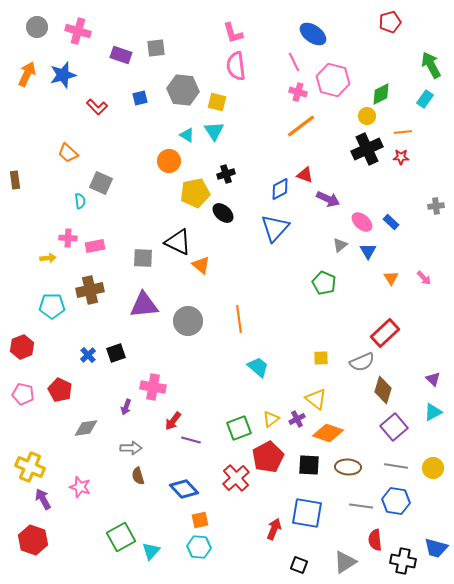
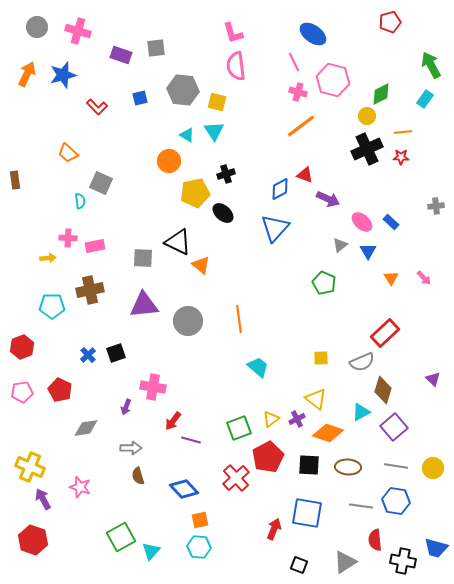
pink pentagon at (23, 394): moved 1 px left, 2 px up; rotated 20 degrees counterclockwise
cyan triangle at (433, 412): moved 72 px left
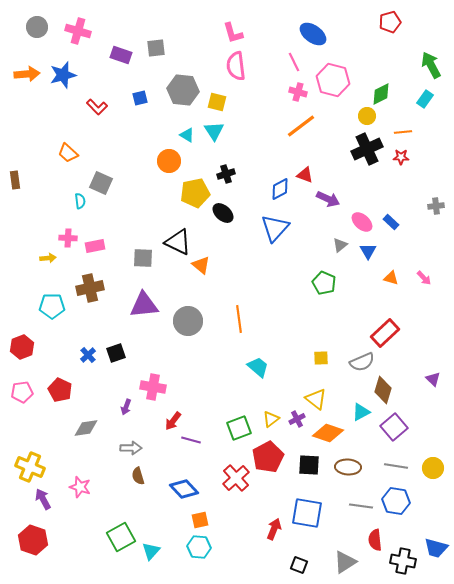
orange arrow at (27, 74): rotated 60 degrees clockwise
orange triangle at (391, 278): rotated 42 degrees counterclockwise
brown cross at (90, 290): moved 2 px up
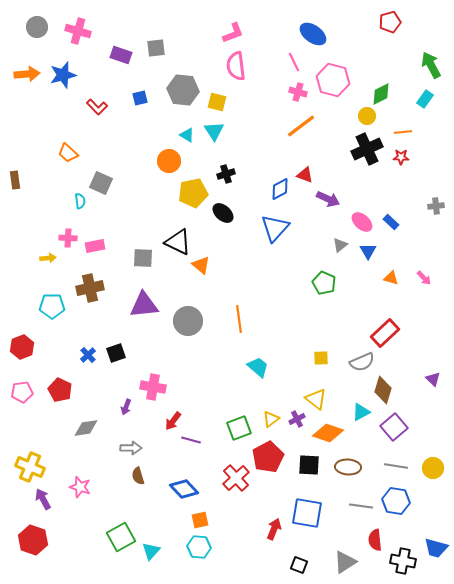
pink L-shape at (233, 33): rotated 95 degrees counterclockwise
yellow pentagon at (195, 193): moved 2 px left
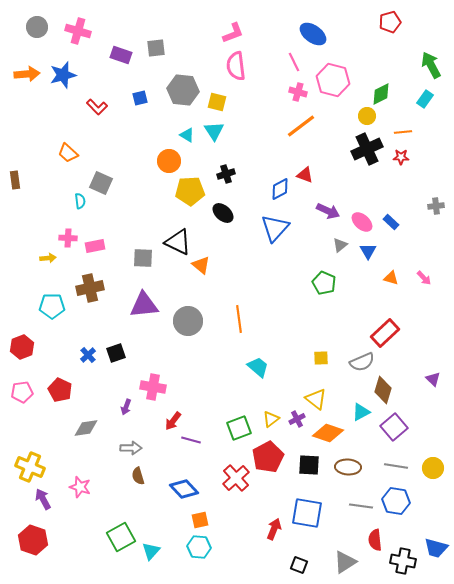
yellow pentagon at (193, 193): moved 3 px left, 2 px up; rotated 8 degrees clockwise
purple arrow at (328, 199): moved 12 px down
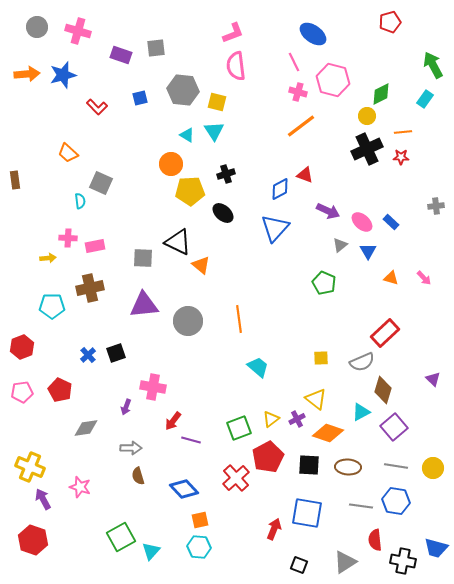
green arrow at (431, 65): moved 2 px right
orange circle at (169, 161): moved 2 px right, 3 px down
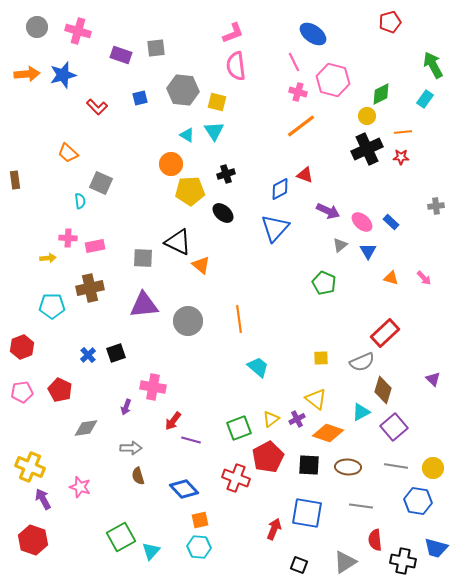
red cross at (236, 478): rotated 28 degrees counterclockwise
blue hexagon at (396, 501): moved 22 px right
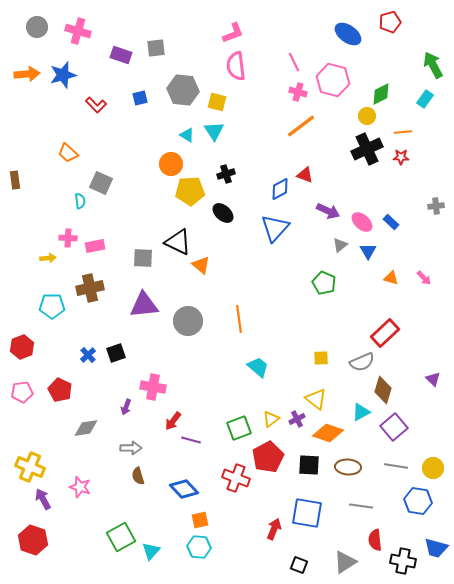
blue ellipse at (313, 34): moved 35 px right
red L-shape at (97, 107): moved 1 px left, 2 px up
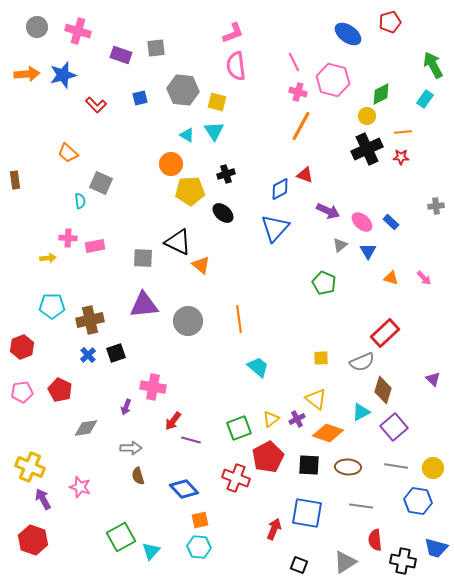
orange line at (301, 126): rotated 24 degrees counterclockwise
brown cross at (90, 288): moved 32 px down
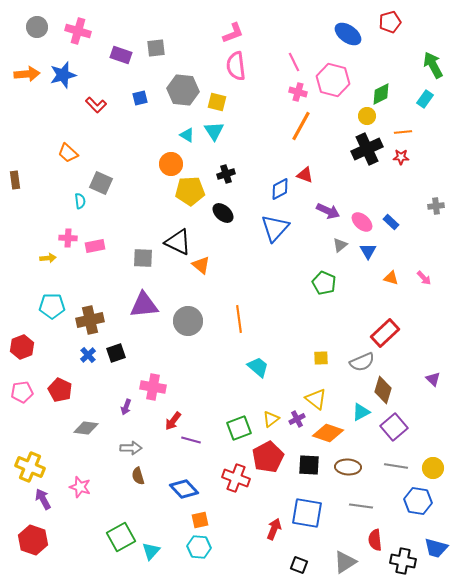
gray diamond at (86, 428): rotated 15 degrees clockwise
